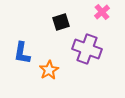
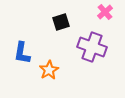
pink cross: moved 3 px right
purple cross: moved 5 px right, 2 px up
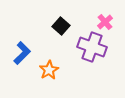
pink cross: moved 10 px down
black square: moved 4 px down; rotated 30 degrees counterclockwise
blue L-shape: rotated 145 degrees counterclockwise
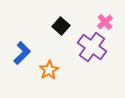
purple cross: rotated 16 degrees clockwise
